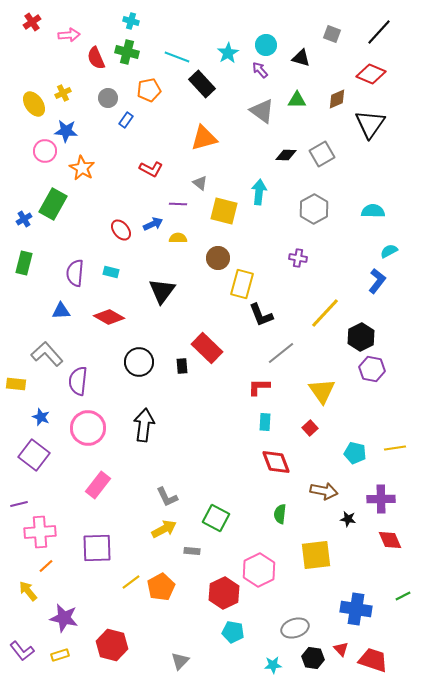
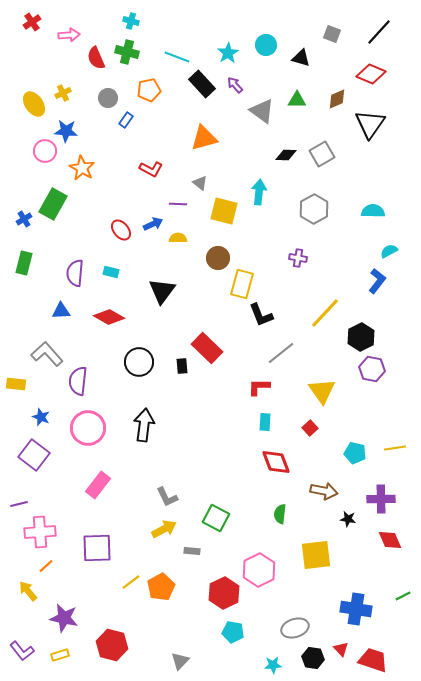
purple arrow at (260, 70): moved 25 px left, 15 px down
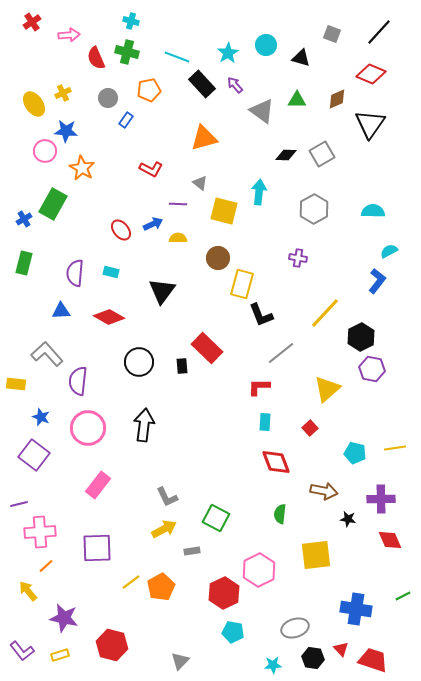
yellow triangle at (322, 391): moved 5 px right, 2 px up; rotated 24 degrees clockwise
gray rectangle at (192, 551): rotated 14 degrees counterclockwise
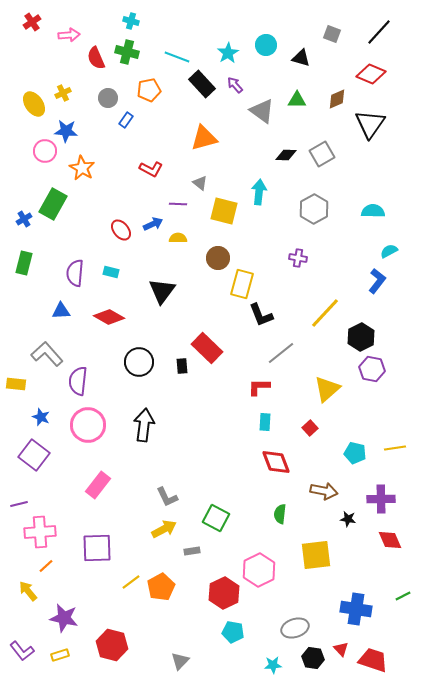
pink circle at (88, 428): moved 3 px up
